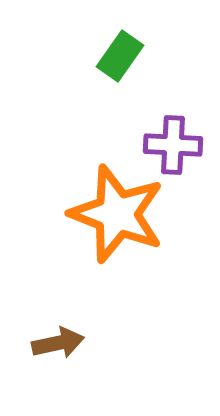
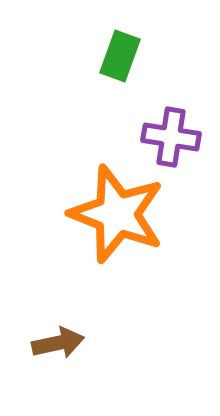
green rectangle: rotated 15 degrees counterclockwise
purple cross: moved 2 px left, 8 px up; rotated 6 degrees clockwise
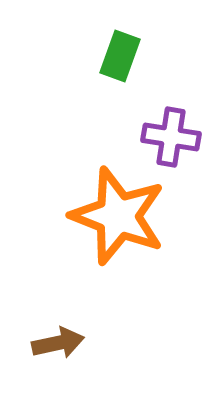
orange star: moved 1 px right, 2 px down
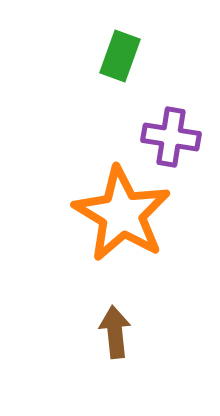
orange star: moved 4 px right, 2 px up; rotated 10 degrees clockwise
brown arrow: moved 57 px right, 11 px up; rotated 84 degrees counterclockwise
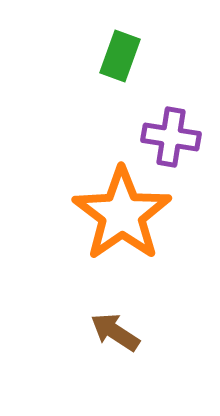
orange star: rotated 6 degrees clockwise
brown arrow: rotated 51 degrees counterclockwise
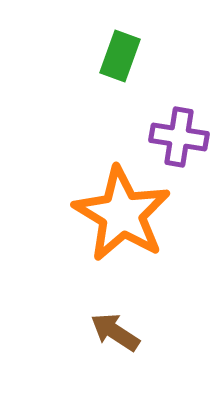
purple cross: moved 8 px right
orange star: rotated 6 degrees counterclockwise
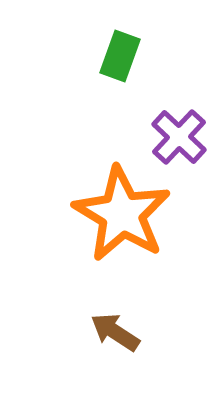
purple cross: rotated 34 degrees clockwise
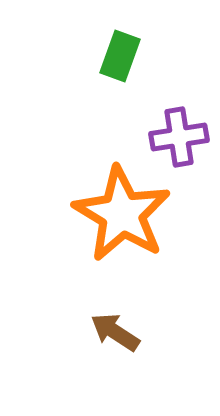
purple cross: rotated 38 degrees clockwise
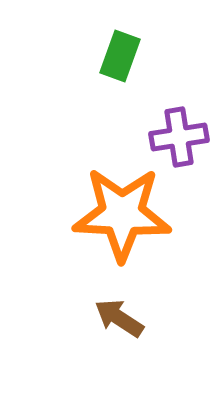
orange star: rotated 28 degrees counterclockwise
brown arrow: moved 4 px right, 14 px up
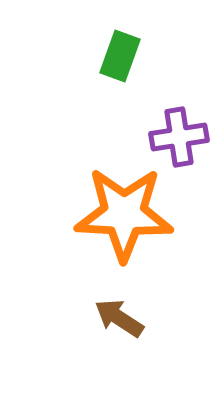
orange star: moved 2 px right
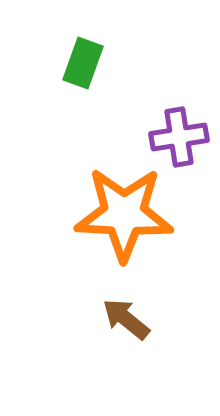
green rectangle: moved 37 px left, 7 px down
brown arrow: moved 7 px right, 1 px down; rotated 6 degrees clockwise
